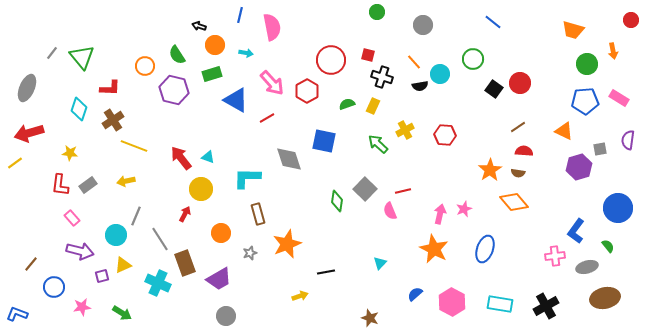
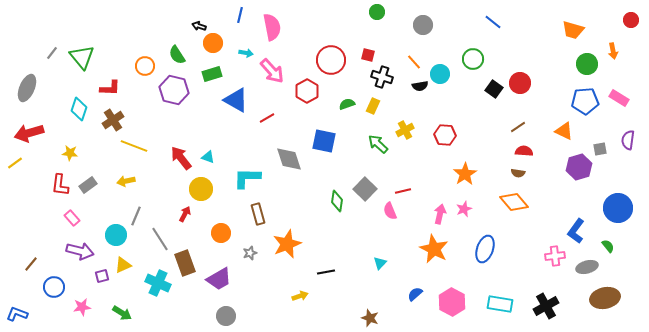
orange circle at (215, 45): moved 2 px left, 2 px up
pink arrow at (272, 83): moved 12 px up
orange star at (490, 170): moved 25 px left, 4 px down
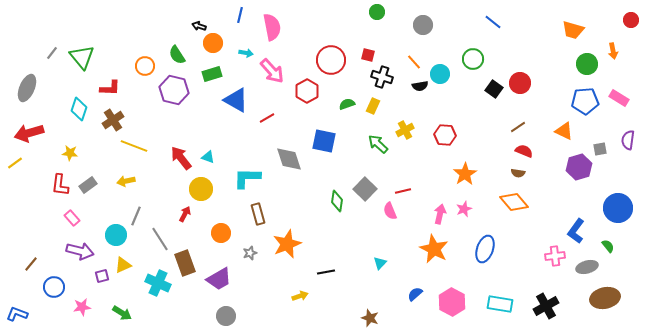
red semicircle at (524, 151): rotated 18 degrees clockwise
